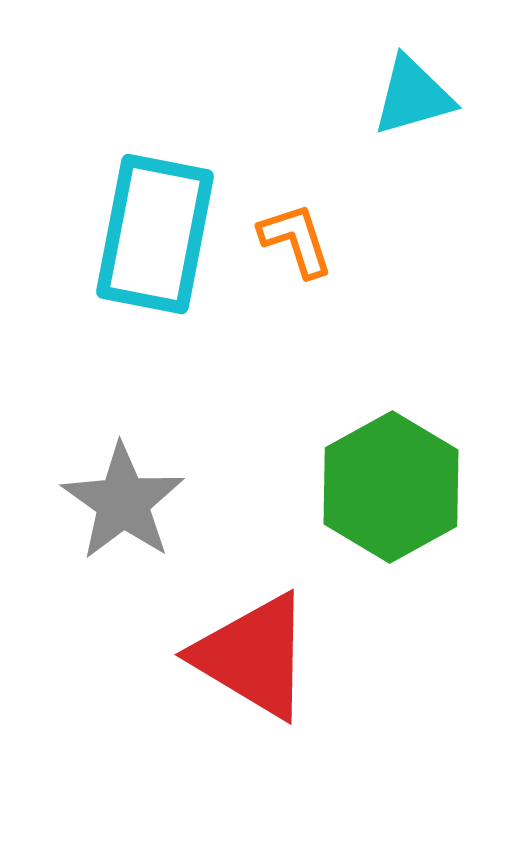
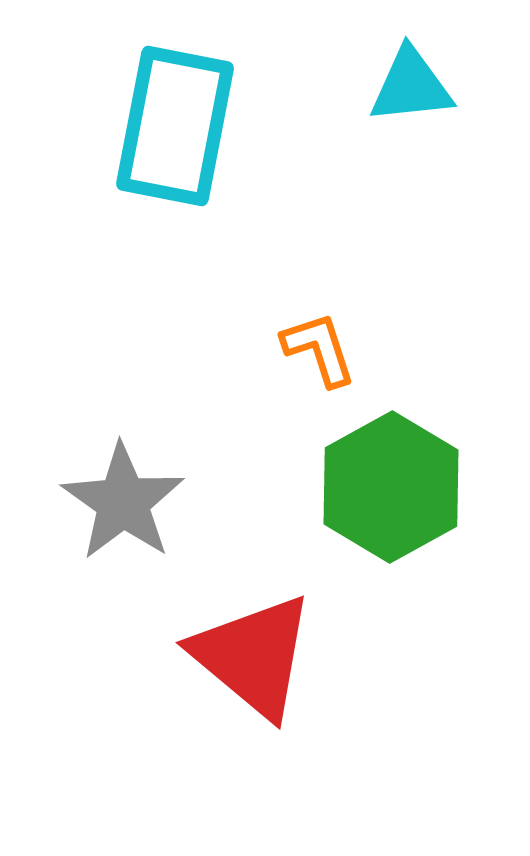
cyan triangle: moved 2 px left, 10 px up; rotated 10 degrees clockwise
cyan rectangle: moved 20 px right, 108 px up
orange L-shape: moved 23 px right, 109 px down
red triangle: rotated 9 degrees clockwise
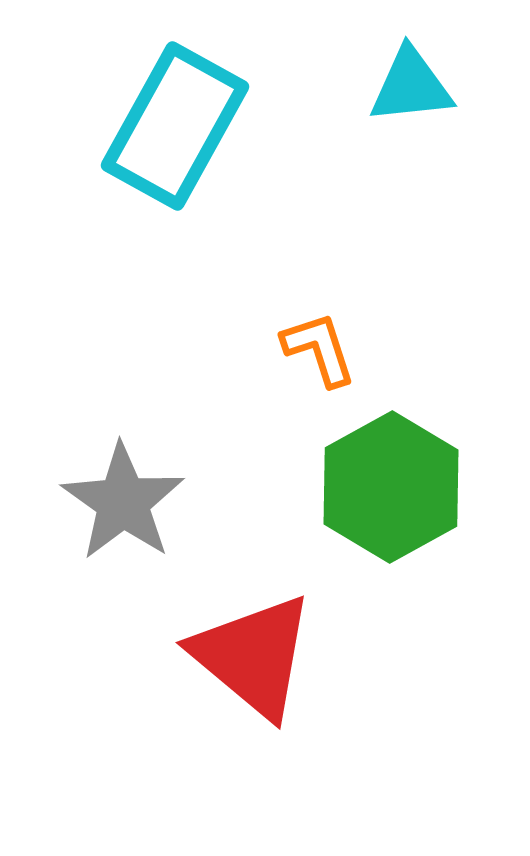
cyan rectangle: rotated 18 degrees clockwise
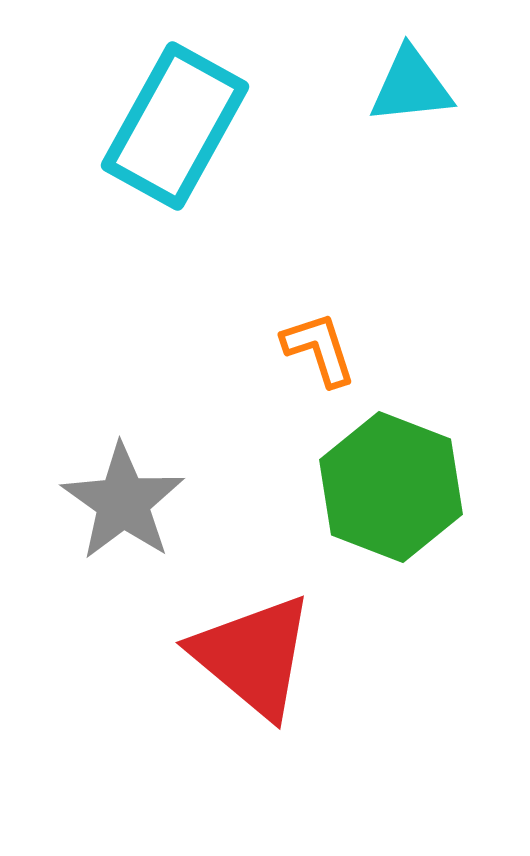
green hexagon: rotated 10 degrees counterclockwise
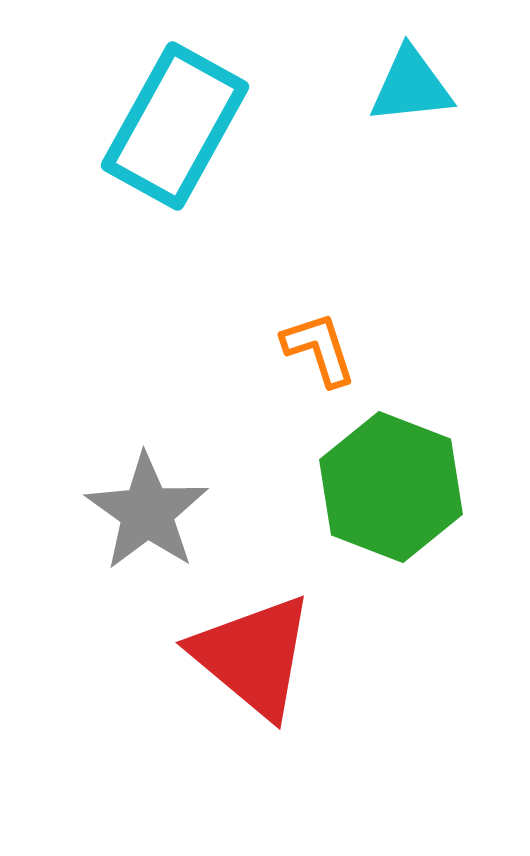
gray star: moved 24 px right, 10 px down
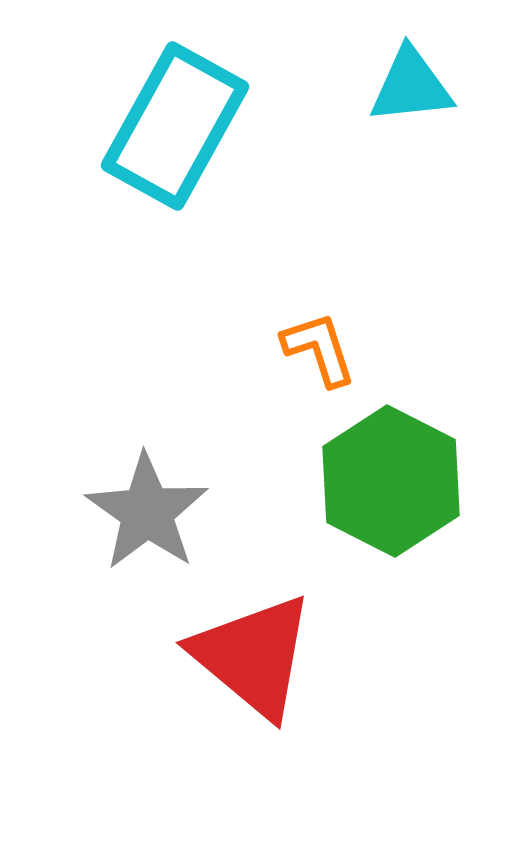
green hexagon: moved 6 px up; rotated 6 degrees clockwise
